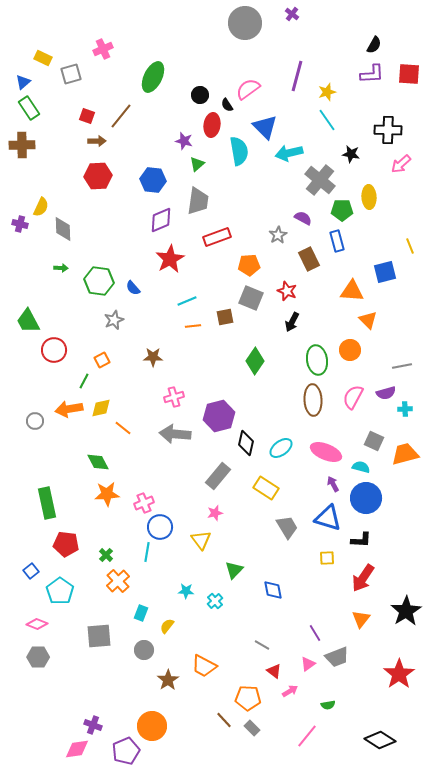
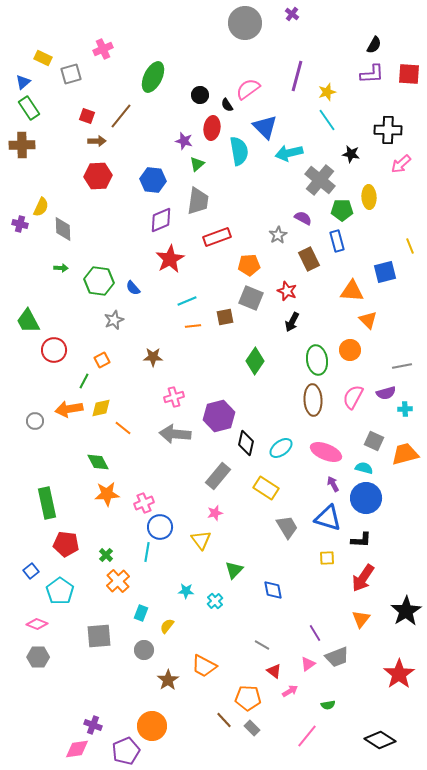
red ellipse at (212, 125): moved 3 px down
cyan semicircle at (361, 467): moved 3 px right, 1 px down
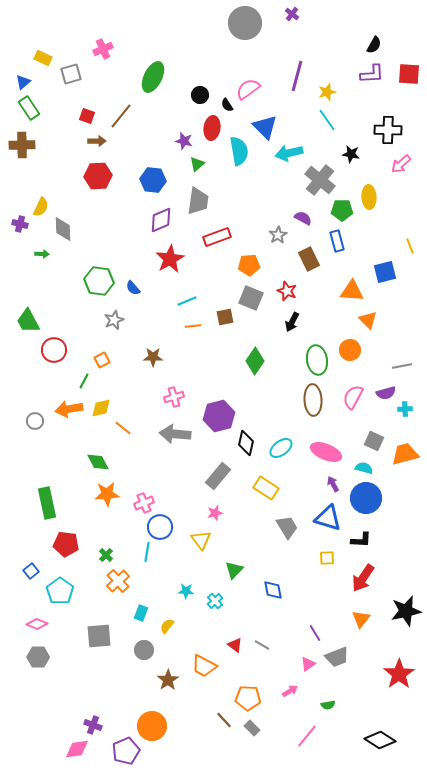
green arrow at (61, 268): moved 19 px left, 14 px up
black star at (406, 611): rotated 20 degrees clockwise
red triangle at (274, 671): moved 39 px left, 26 px up
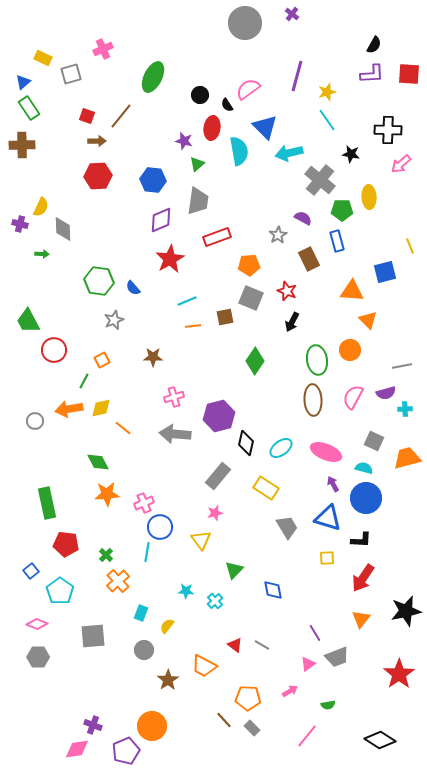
orange trapezoid at (405, 454): moved 2 px right, 4 px down
gray square at (99, 636): moved 6 px left
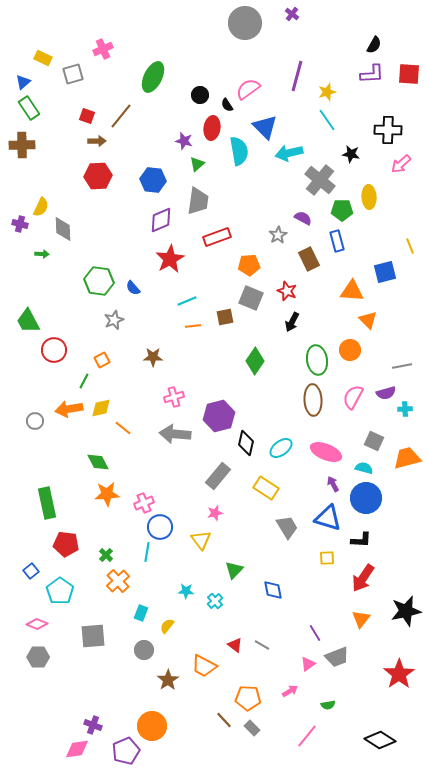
gray square at (71, 74): moved 2 px right
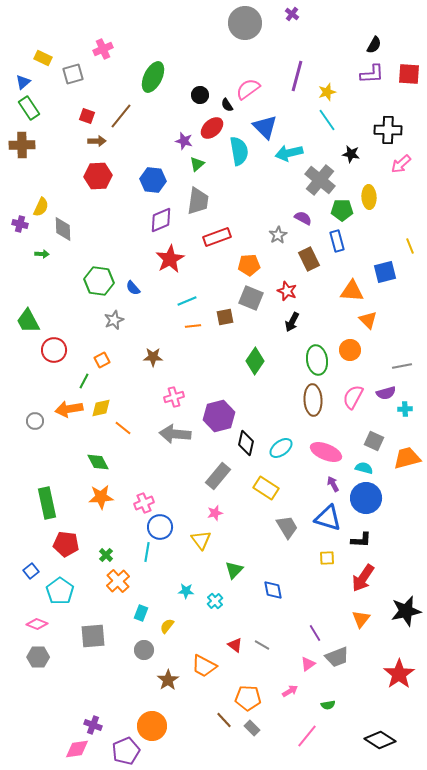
red ellipse at (212, 128): rotated 40 degrees clockwise
orange star at (107, 494): moved 6 px left, 3 px down
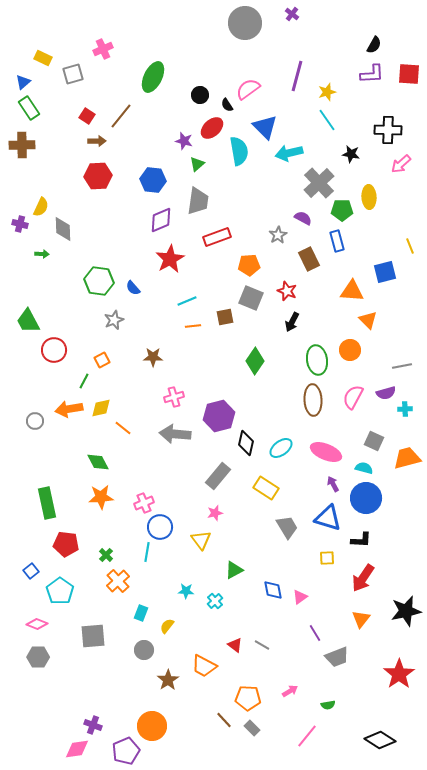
red square at (87, 116): rotated 14 degrees clockwise
gray cross at (320, 180): moved 1 px left, 3 px down; rotated 8 degrees clockwise
green triangle at (234, 570): rotated 18 degrees clockwise
pink triangle at (308, 664): moved 8 px left, 67 px up
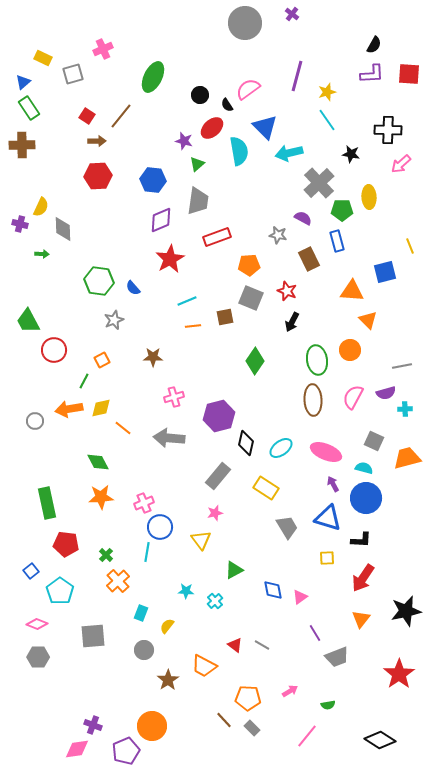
gray star at (278, 235): rotated 30 degrees counterclockwise
gray arrow at (175, 434): moved 6 px left, 4 px down
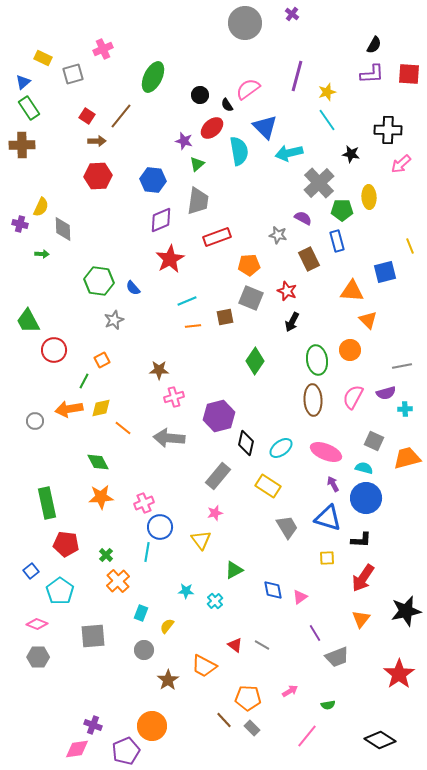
brown star at (153, 357): moved 6 px right, 13 px down
yellow rectangle at (266, 488): moved 2 px right, 2 px up
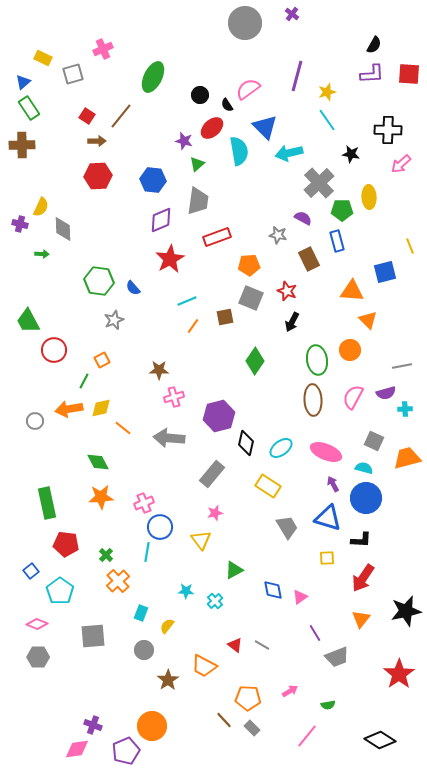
orange line at (193, 326): rotated 49 degrees counterclockwise
gray rectangle at (218, 476): moved 6 px left, 2 px up
